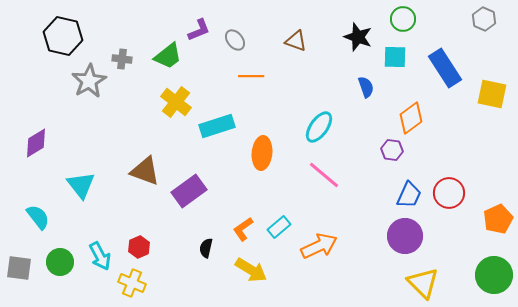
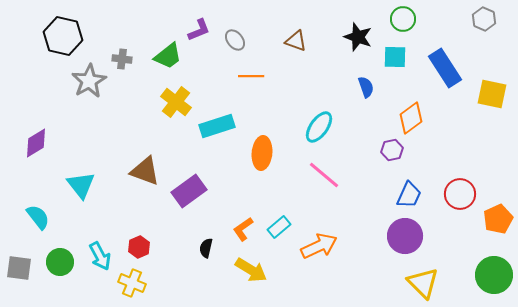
purple hexagon at (392, 150): rotated 20 degrees counterclockwise
red circle at (449, 193): moved 11 px right, 1 px down
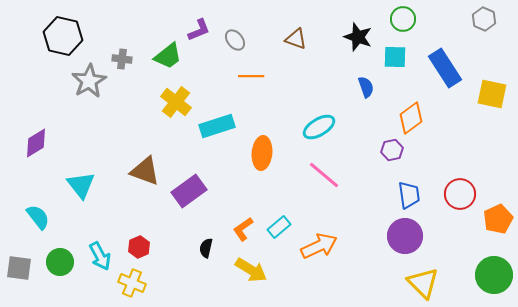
brown triangle at (296, 41): moved 2 px up
cyan ellipse at (319, 127): rotated 24 degrees clockwise
blue trapezoid at (409, 195): rotated 32 degrees counterclockwise
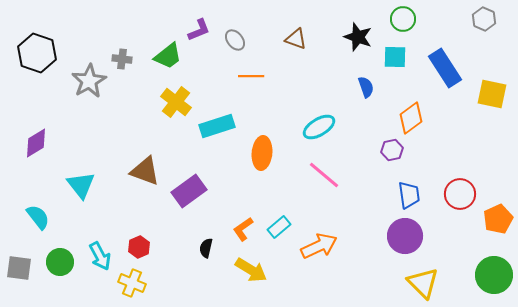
black hexagon at (63, 36): moved 26 px left, 17 px down; rotated 6 degrees clockwise
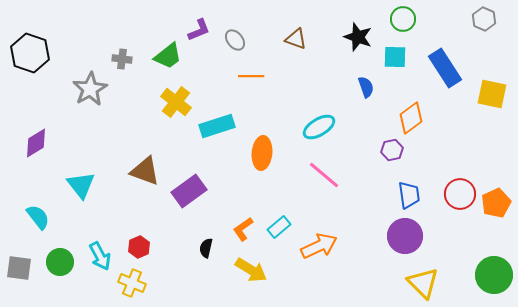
black hexagon at (37, 53): moved 7 px left
gray star at (89, 81): moved 1 px right, 8 px down
orange pentagon at (498, 219): moved 2 px left, 16 px up
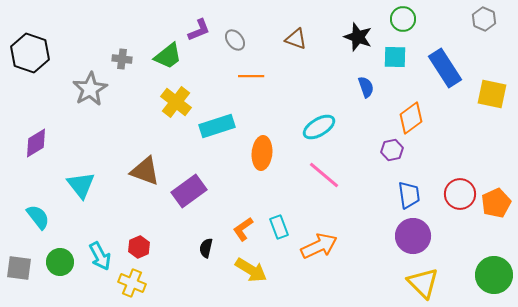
cyan rectangle at (279, 227): rotated 70 degrees counterclockwise
purple circle at (405, 236): moved 8 px right
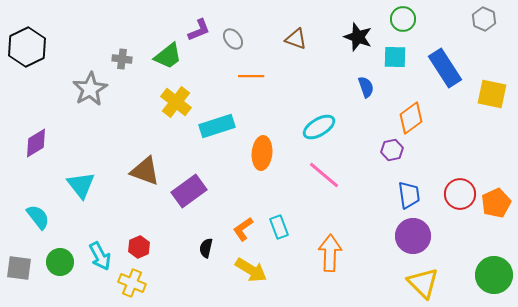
gray ellipse at (235, 40): moved 2 px left, 1 px up
black hexagon at (30, 53): moved 3 px left, 6 px up; rotated 15 degrees clockwise
orange arrow at (319, 246): moved 11 px right, 7 px down; rotated 63 degrees counterclockwise
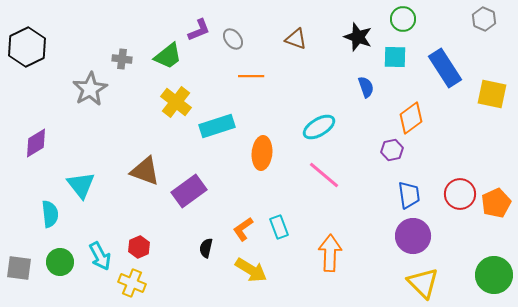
cyan semicircle at (38, 217): moved 12 px right, 3 px up; rotated 32 degrees clockwise
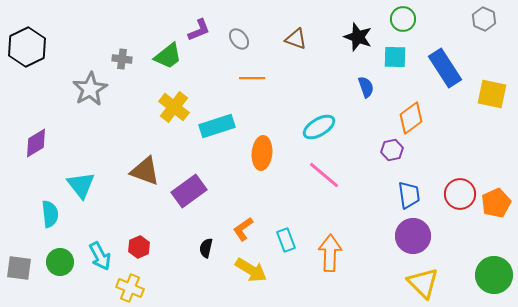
gray ellipse at (233, 39): moved 6 px right
orange line at (251, 76): moved 1 px right, 2 px down
yellow cross at (176, 102): moved 2 px left, 5 px down
cyan rectangle at (279, 227): moved 7 px right, 13 px down
yellow cross at (132, 283): moved 2 px left, 5 px down
